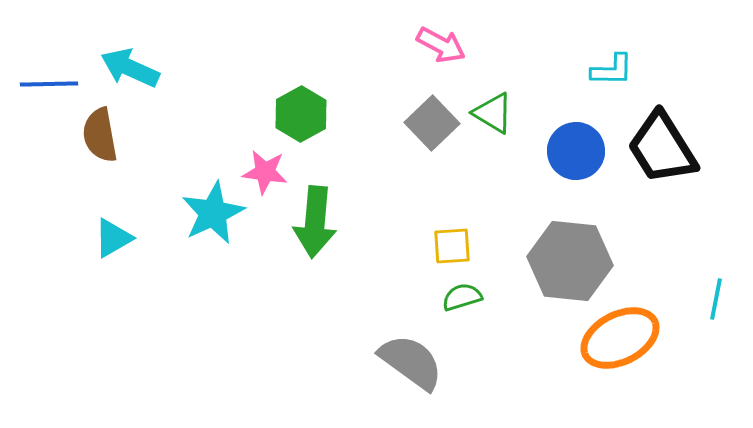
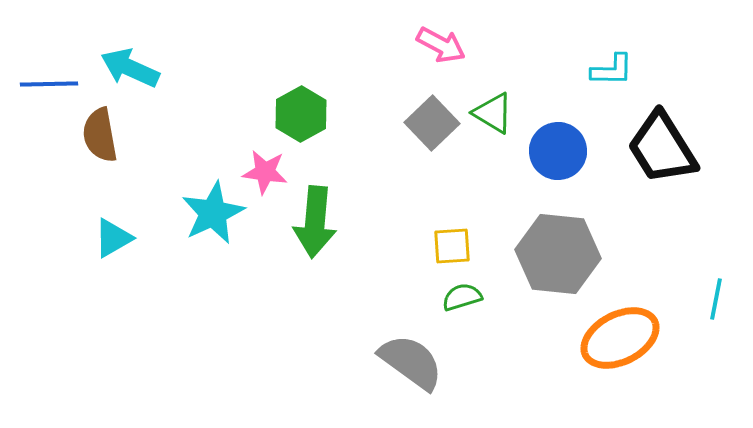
blue circle: moved 18 px left
gray hexagon: moved 12 px left, 7 px up
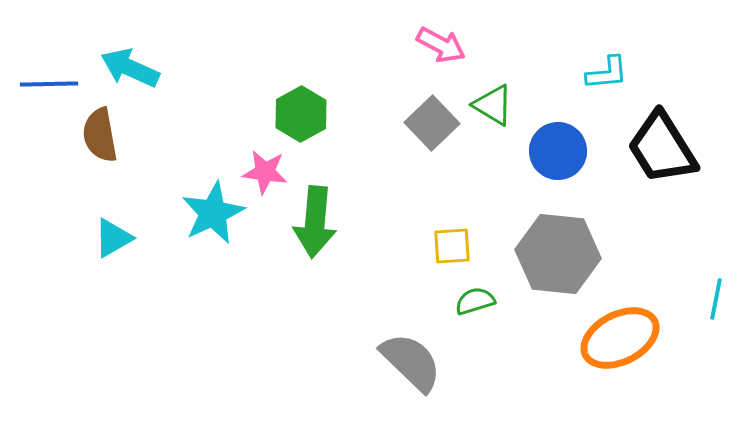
cyan L-shape: moved 5 px left, 3 px down; rotated 6 degrees counterclockwise
green triangle: moved 8 px up
green semicircle: moved 13 px right, 4 px down
gray semicircle: rotated 8 degrees clockwise
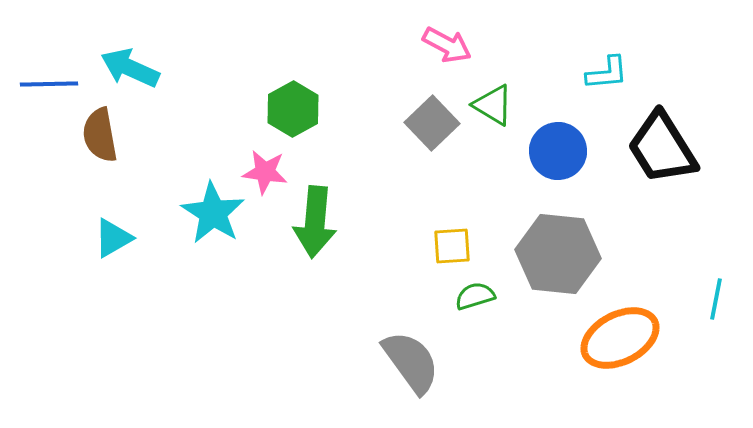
pink arrow: moved 6 px right
green hexagon: moved 8 px left, 5 px up
cyan star: rotated 14 degrees counterclockwise
green semicircle: moved 5 px up
gray semicircle: rotated 10 degrees clockwise
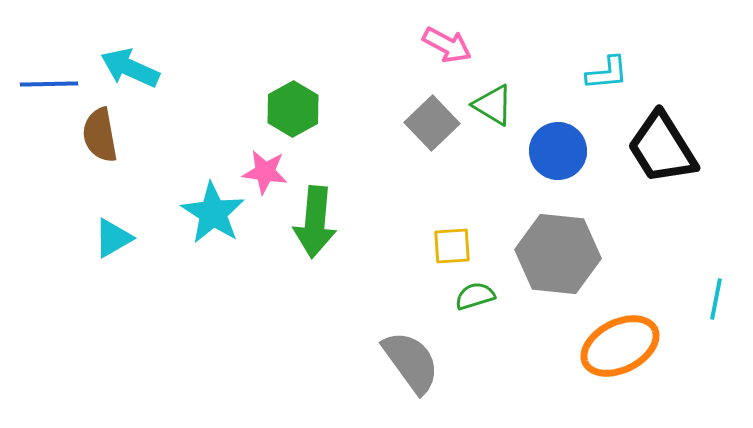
orange ellipse: moved 8 px down
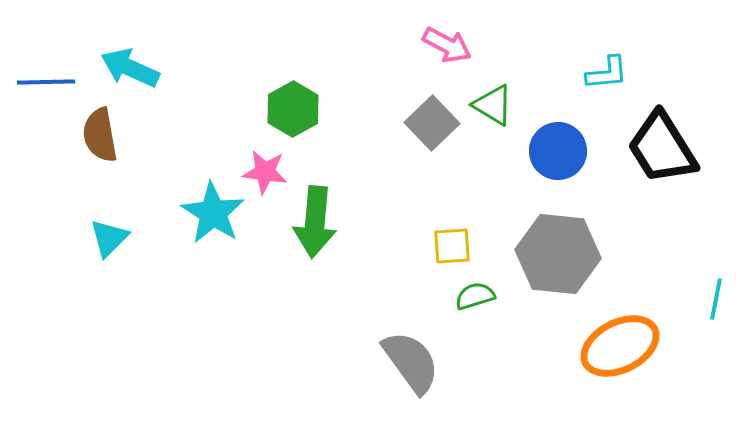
blue line: moved 3 px left, 2 px up
cyan triangle: moved 4 px left; rotated 15 degrees counterclockwise
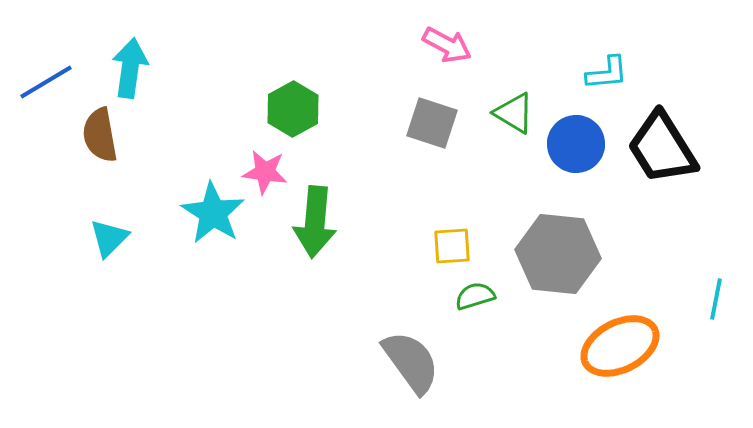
cyan arrow: rotated 74 degrees clockwise
blue line: rotated 30 degrees counterclockwise
green triangle: moved 21 px right, 8 px down
gray square: rotated 28 degrees counterclockwise
blue circle: moved 18 px right, 7 px up
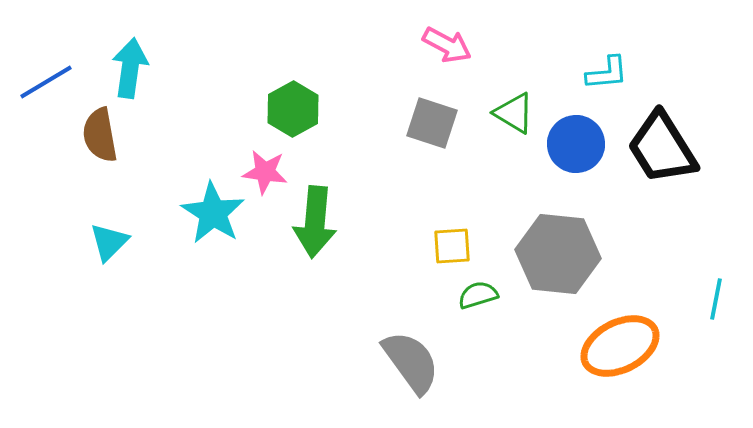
cyan triangle: moved 4 px down
green semicircle: moved 3 px right, 1 px up
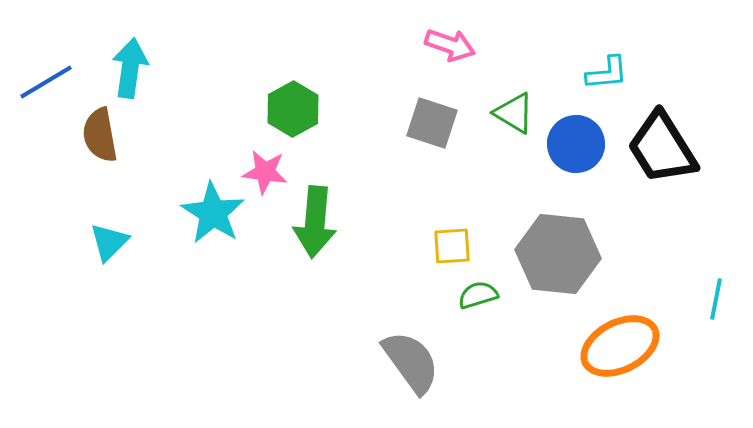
pink arrow: moved 3 px right; rotated 9 degrees counterclockwise
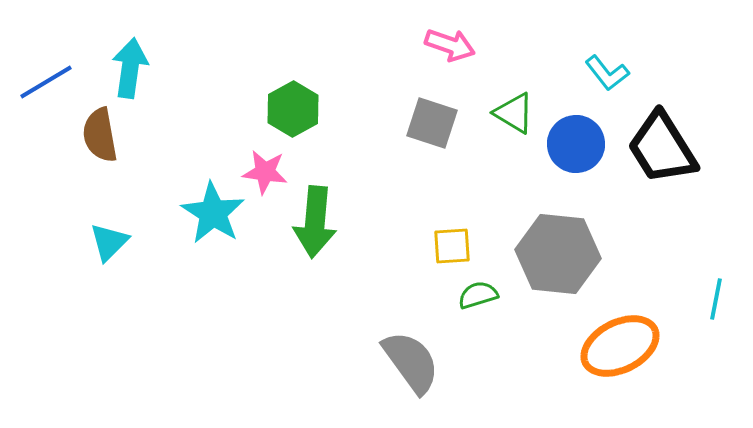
cyan L-shape: rotated 57 degrees clockwise
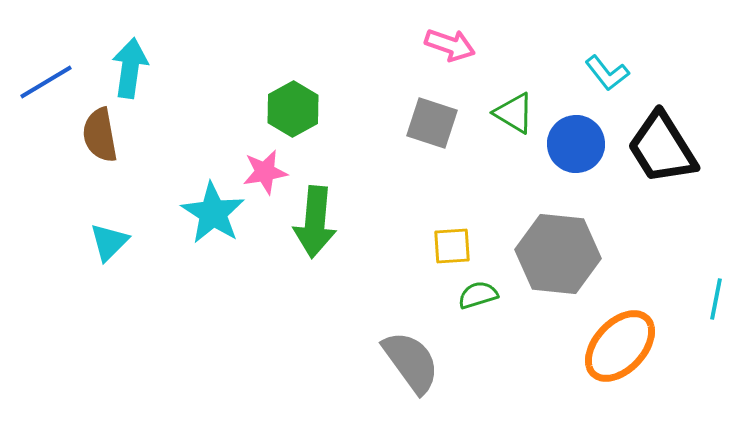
pink star: rotated 18 degrees counterclockwise
orange ellipse: rotated 20 degrees counterclockwise
